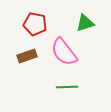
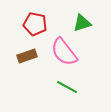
green triangle: moved 3 px left
green line: rotated 30 degrees clockwise
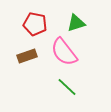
green triangle: moved 6 px left
green line: rotated 15 degrees clockwise
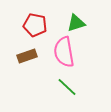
red pentagon: moved 1 px down
pink semicircle: rotated 28 degrees clockwise
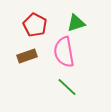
red pentagon: rotated 15 degrees clockwise
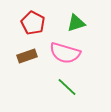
red pentagon: moved 2 px left, 2 px up
pink semicircle: moved 1 px right, 1 px down; rotated 64 degrees counterclockwise
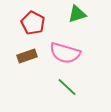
green triangle: moved 1 px right, 9 px up
